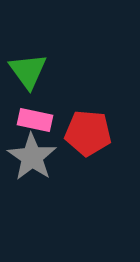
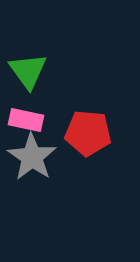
pink rectangle: moved 9 px left
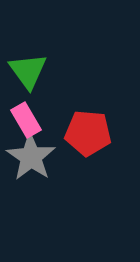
pink rectangle: rotated 48 degrees clockwise
gray star: moved 1 px left
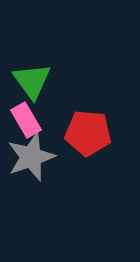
green triangle: moved 4 px right, 10 px down
gray star: rotated 18 degrees clockwise
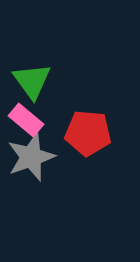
pink rectangle: rotated 20 degrees counterclockwise
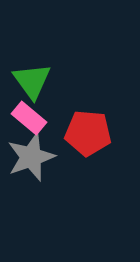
pink rectangle: moved 3 px right, 2 px up
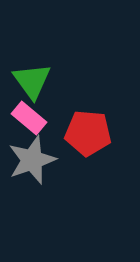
gray star: moved 1 px right, 3 px down
